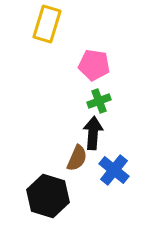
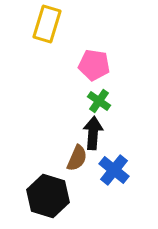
green cross: rotated 35 degrees counterclockwise
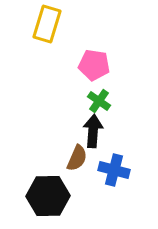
black arrow: moved 2 px up
blue cross: rotated 24 degrees counterclockwise
black hexagon: rotated 18 degrees counterclockwise
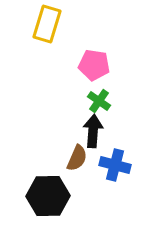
blue cross: moved 1 px right, 5 px up
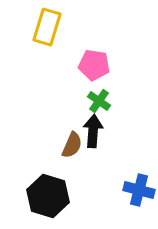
yellow rectangle: moved 3 px down
brown semicircle: moved 5 px left, 13 px up
blue cross: moved 24 px right, 25 px down
black hexagon: rotated 18 degrees clockwise
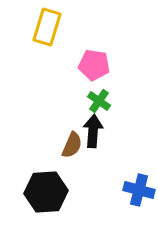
black hexagon: moved 2 px left, 4 px up; rotated 21 degrees counterclockwise
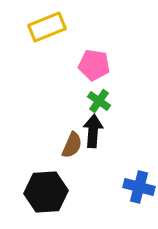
yellow rectangle: rotated 51 degrees clockwise
blue cross: moved 3 px up
